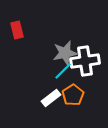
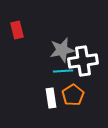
gray star: moved 3 px left, 3 px up
white cross: moved 2 px left
cyan line: rotated 42 degrees clockwise
white rectangle: rotated 60 degrees counterclockwise
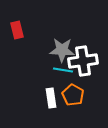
gray star: rotated 15 degrees clockwise
cyan line: moved 1 px up; rotated 12 degrees clockwise
orange pentagon: rotated 10 degrees counterclockwise
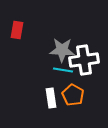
red rectangle: rotated 24 degrees clockwise
white cross: moved 1 px right, 1 px up
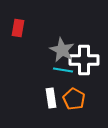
red rectangle: moved 1 px right, 2 px up
gray star: rotated 25 degrees clockwise
white cross: rotated 8 degrees clockwise
orange pentagon: moved 1 px right, 4 px down
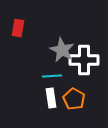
cyan line: moved 11 px left, 6 px down; rotated 12 degrees counterclockwise
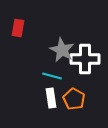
white cross: moved 1 px right, 1 px up
cyan line: rotated 18 degrees clockwise
